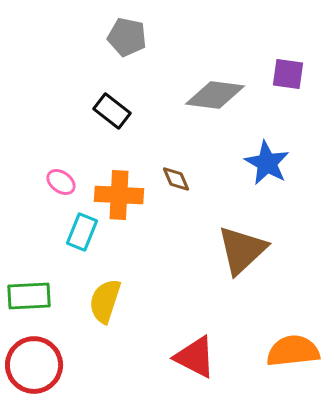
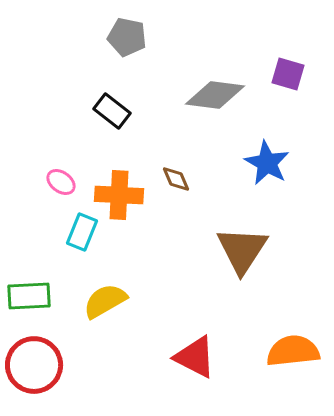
purple square: rotated 8 degrees clockwise
brown triangle: rotated 14 degrees counterclockwise
yellow semicircle: rotated 42 degrees clockwise
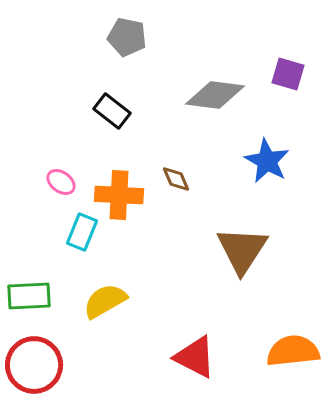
blue star: moved 2 px up
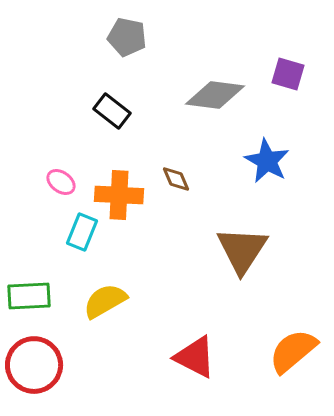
orange semicircle: rotated 34 degrees counterclockwise
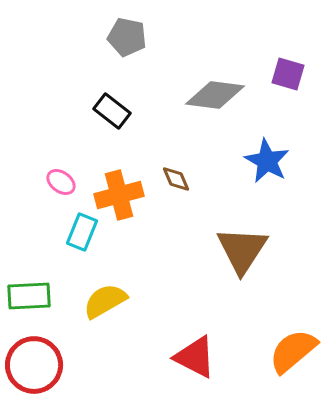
orange cross: rotated 18 degrees counterclockwise
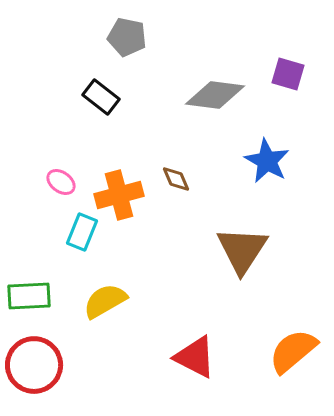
black rectangle: moved 11 px left, 14 px up
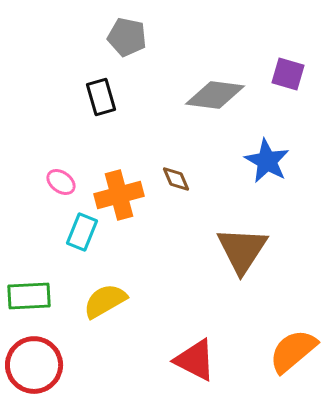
black rectangle: rotated 36 degrees clockwise
red triangle: moved 3 px down
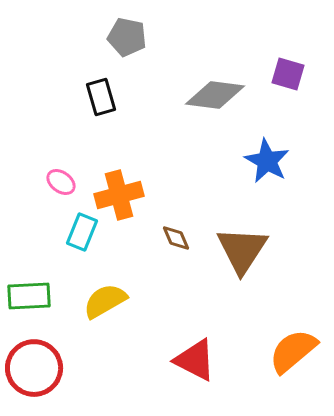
brown diamond: moved 59 px down
red circle: moved 3 px down
